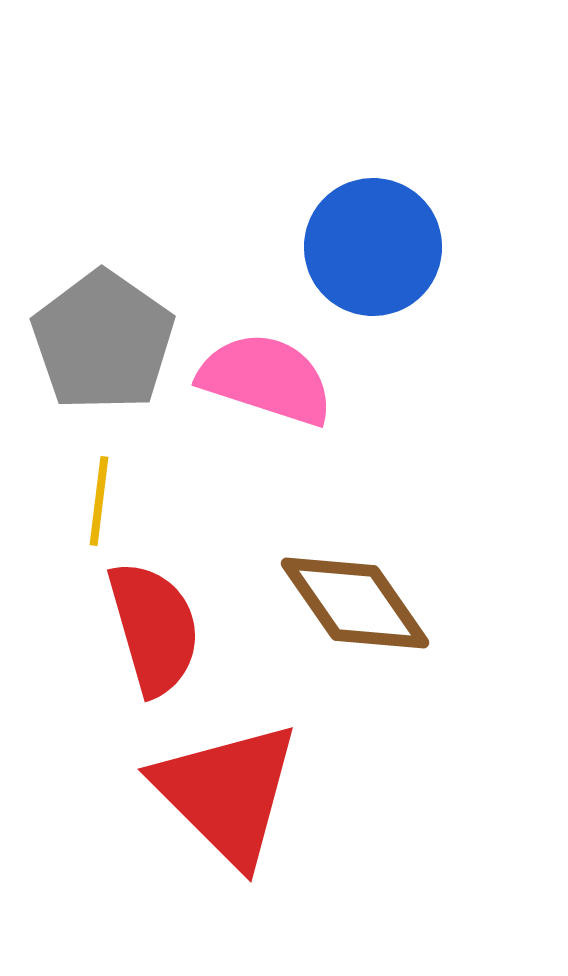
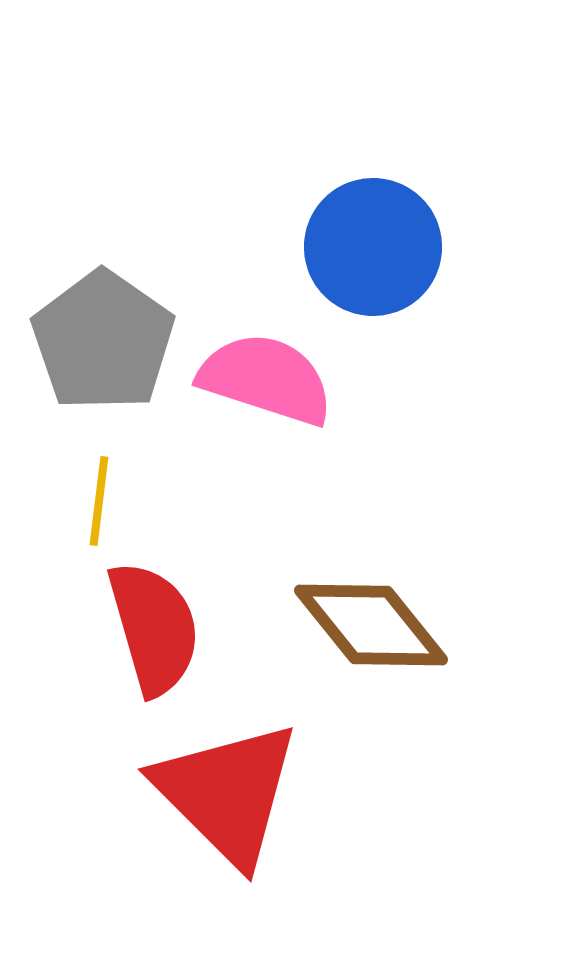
brown diamond: moved 16 px right, 22 px down; rotated 4 degrees counterclockwise
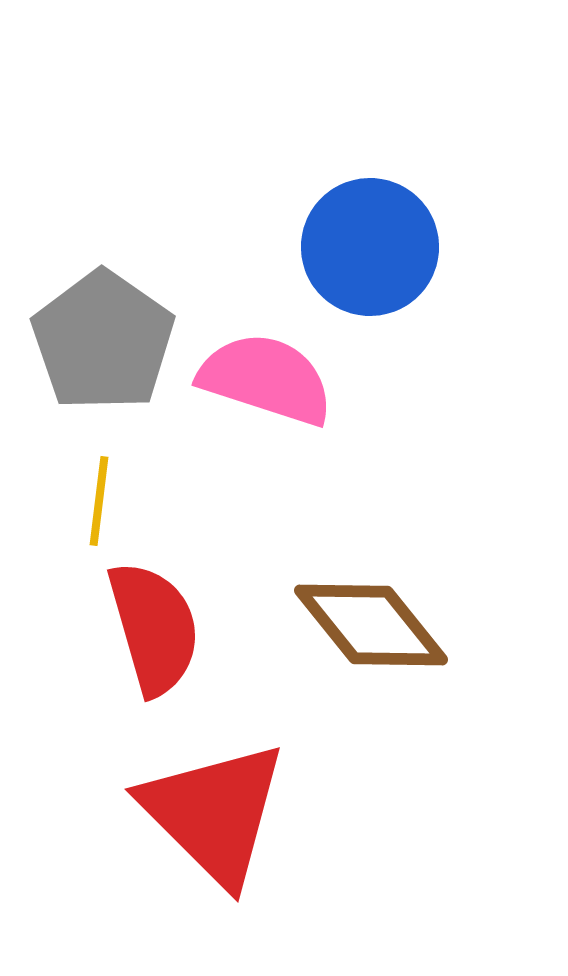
blue circle: moved 3 px left
red triangle: moved 13 px left, 20 px down
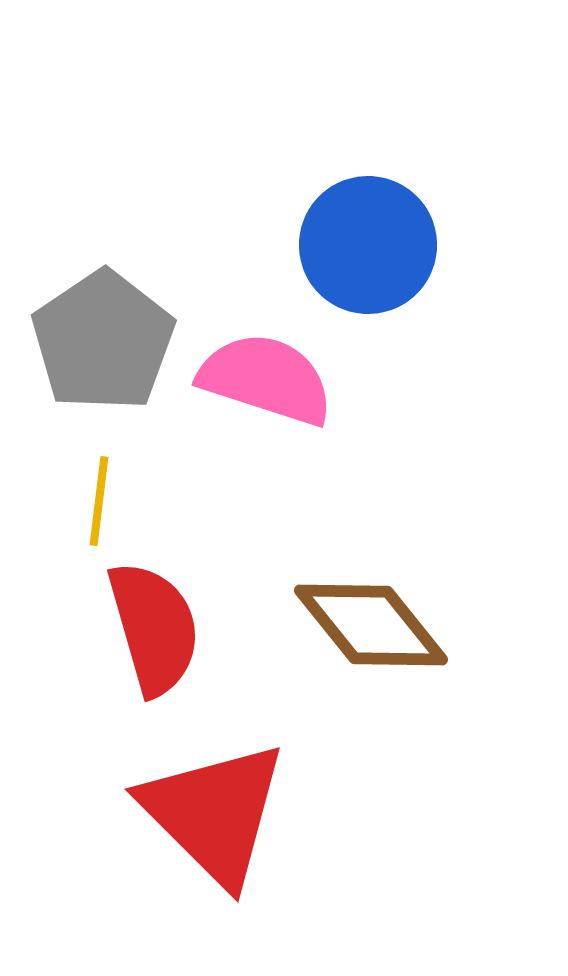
blue circle: moved 2 px left, 2 px up
gray pentagon: rotated 3 degrees clockwise
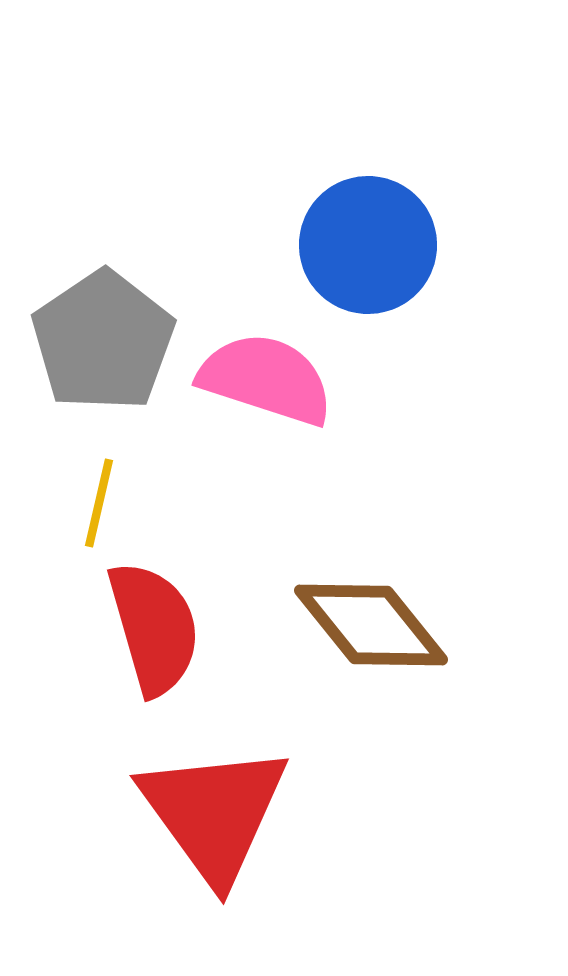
yellow line: moved 2 px down; rotated 6 degrees clockwise
red triangle: rotated 9 degrees clockwise
